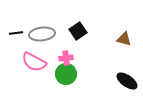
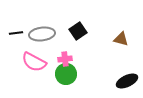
brown triangle: moved 3 px left
pink cross: moved 1 px left, 1 px down
black ellipse: rotated 60 degrees counterclockwise
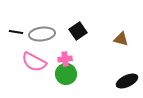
black line: moved 1 px up; rotated 16 degrees clockwise
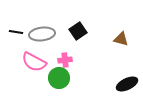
pink cross: moved 1 px down
green circle: moved 7 px left, 4 px down
black ellipse: moved 3 px down
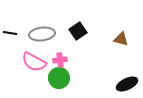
black line: moved 6 px left, 1 px down
pink cross: moved 5 px left
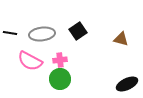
pink semicircle: moved 4 px left, 1 px up
green circle: moved 1 px right, 1 px down
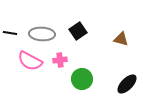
gray ellipse: rotated 10 degrees clockwise
green circle: moved 22 px right
black ellipse: rotated 20 degrees counterclockwise
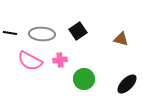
green circle: moved 2 px right
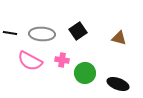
brown triangle: moved 2 px left, 1 px up
pink cross: moved 2 px right; rotated 16 degrees clockwise
green circle: moved 1 px right, 6 px up
black ellipse: moved 9 px left; rotated 65 degrees clockwise
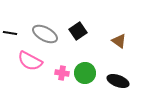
gray ellipse: moved 3 px right; rotated 25 degrees clockwise
brown triangle: moved 3 px down; rotated 21 degrees clockwise
pink cross: moved 13 px down
black ellipse: moved 3 px up
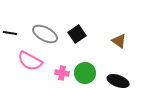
black square: moved 1 px left, 3 px down
